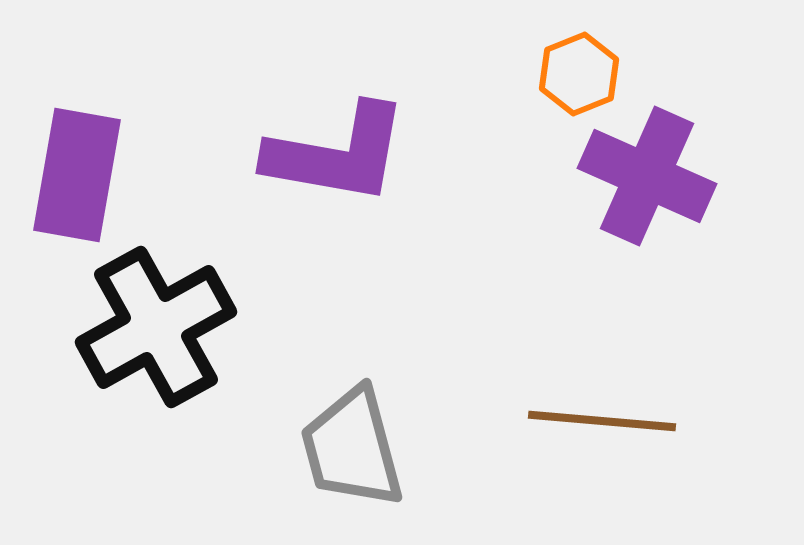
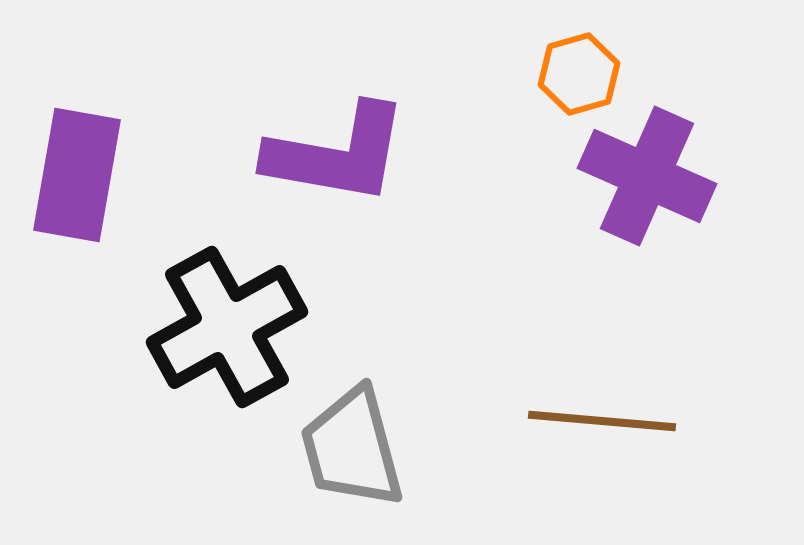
orange hexagon: rotated 6 degrees clockwise
black cross: moved 71 px right
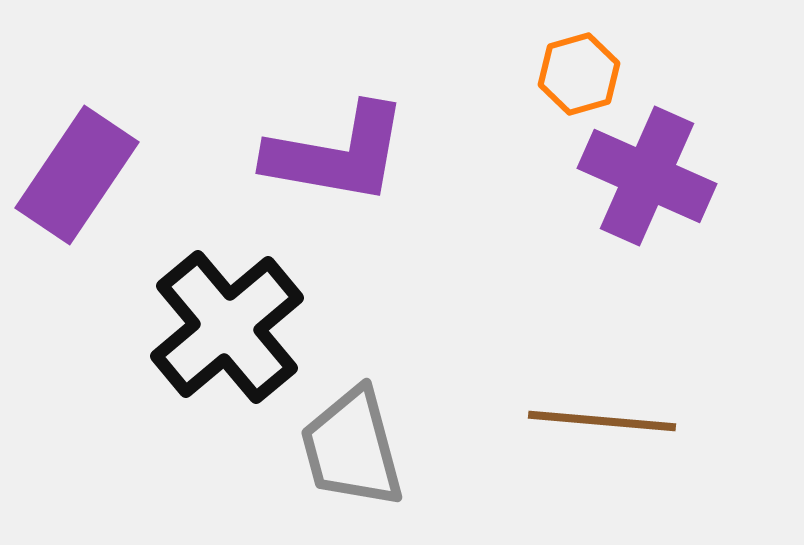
purple rectangle: rotated 24 degrees clockwise
black cross: rotated 11 degrees counterclockwise
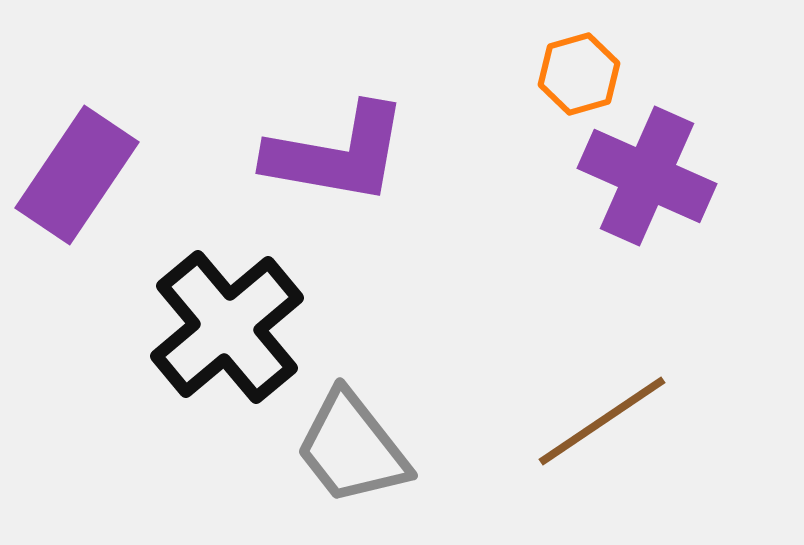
brown line: rotated 39 degrees counterclockwise
gray trapezoid: rotated 23 degrees counterclockwise
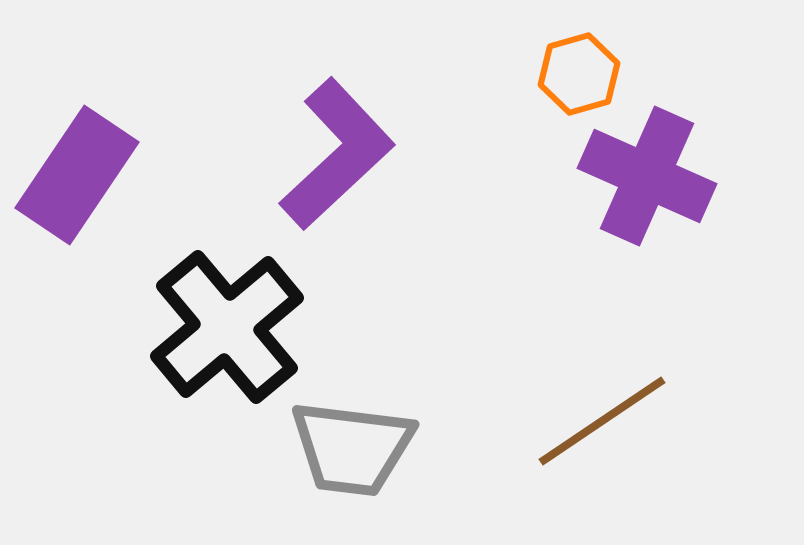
purple L-shape: rotated 53 degrees counterclockwise
gray trapezoid: rotated 45 degrees counterclockwise
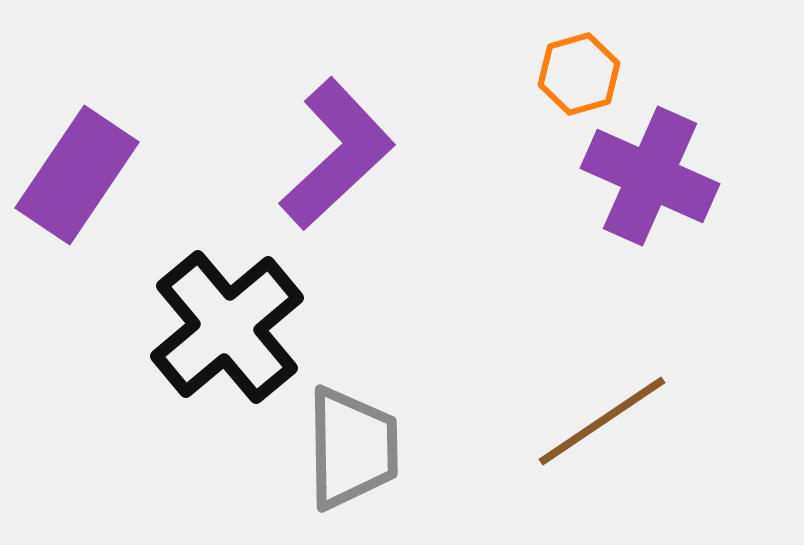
purple cross: moved 3 px right
gray trapezoid: rotated 98 degrees counterclockwise
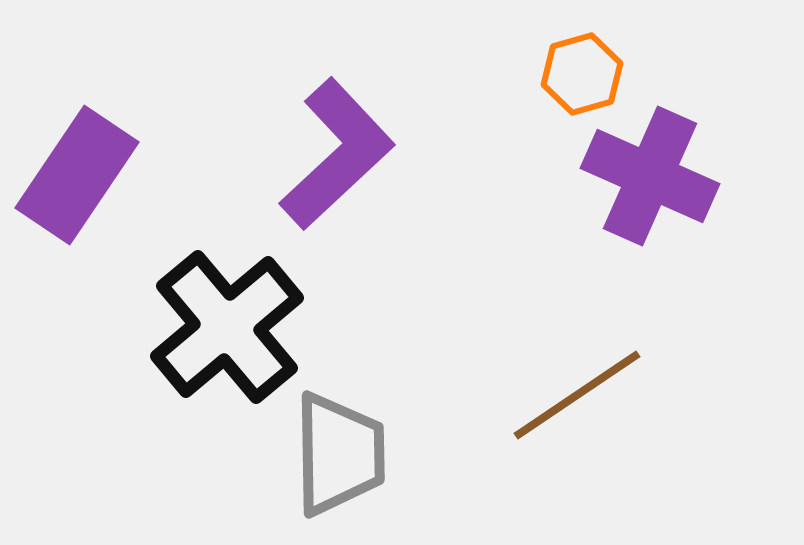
orange hexagon: moved 3 px right
brown line: moved 25 px left, 26 px up
gray trapezoid: moved 13 px left, 6 px down
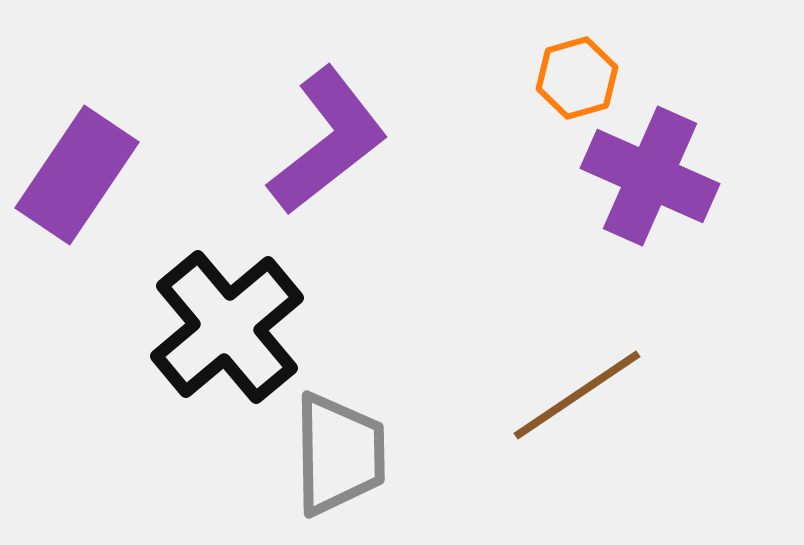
orange hexagon: moved 5 px left, 4 px down
purple L-shape: moved 9 px left, 13 px up; rotated 5 degrees clockwise
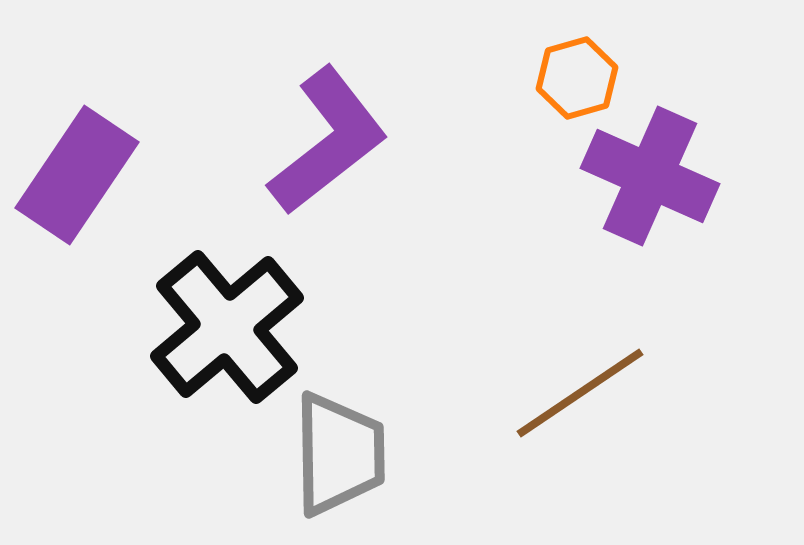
brown line: moved 3 px right, 2 px up
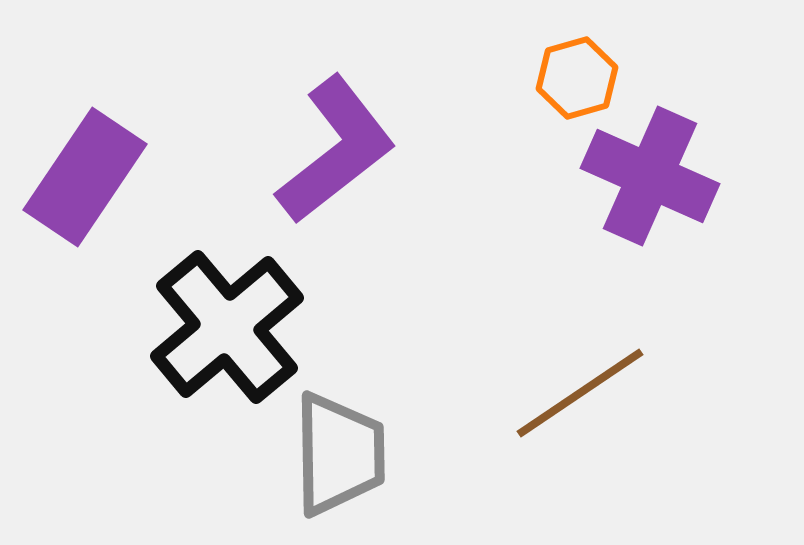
purple L-shape: moved 8 px right, 9 px down
purple rectangle: moved 8 px right, 2 px down
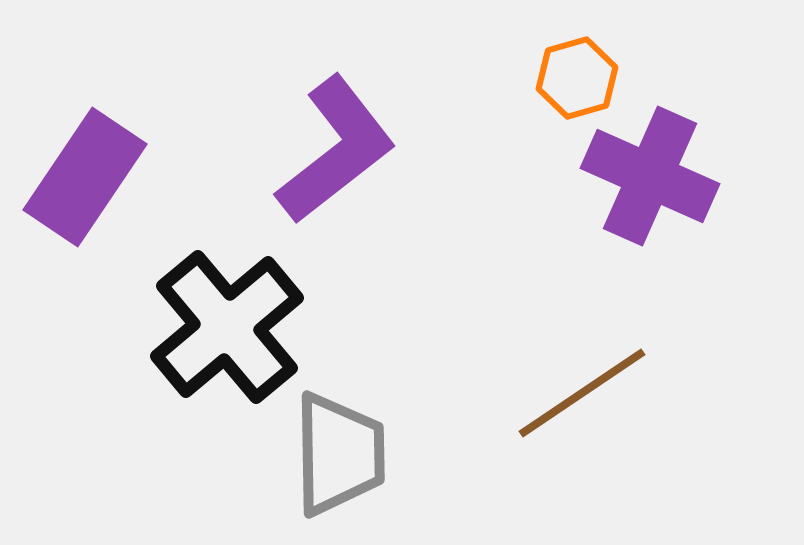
brown line: moved 2 px right
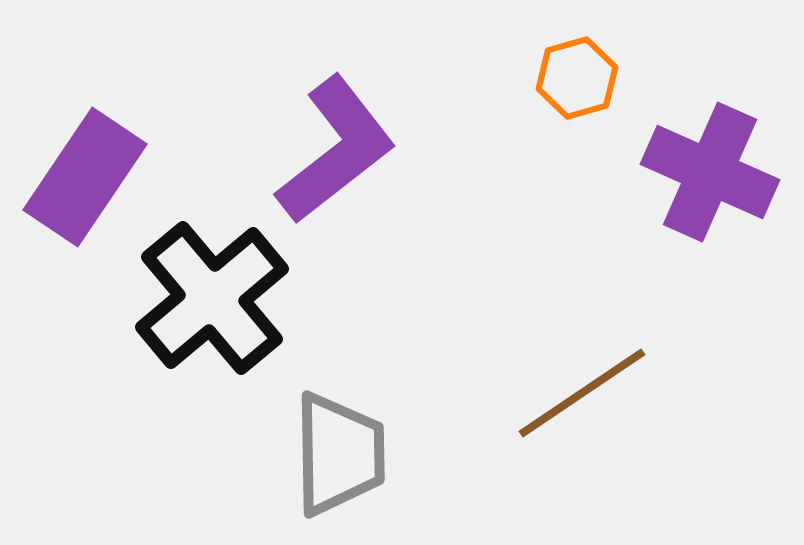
purple cross: moved 60 px right, 4 px up
black cross: moved 15 px left, 29 px up
